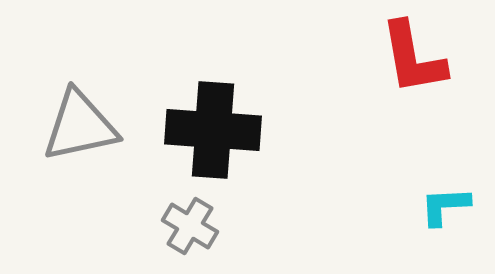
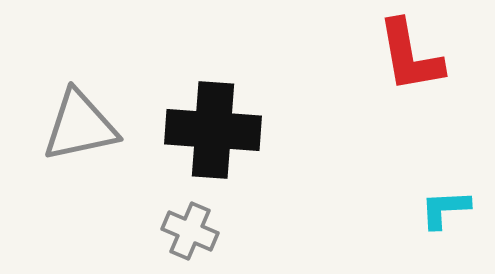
red L-shape: moved 3 px left, 2 px up
cyan L-shape: moved 3 px down
gray cross: moved 5 px down; rotated 8 degrees counterclockwise
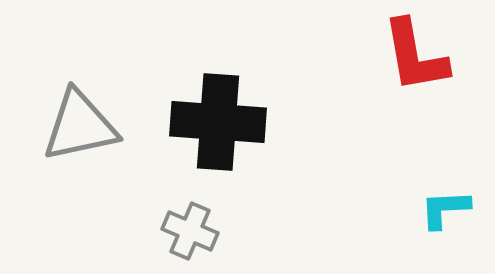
red L-shape: moved 5 px right
black cross: moved 5 px right, 8 px up
